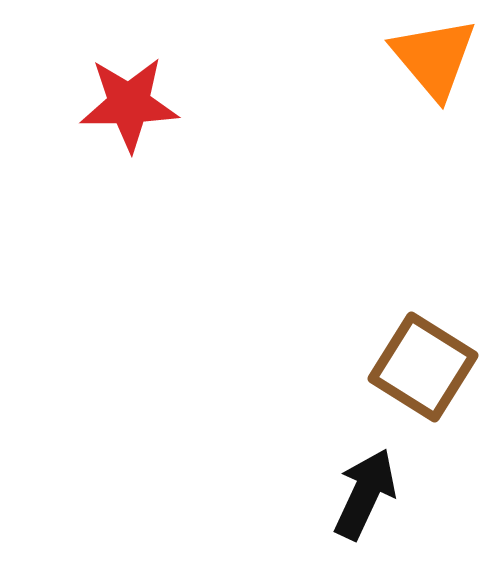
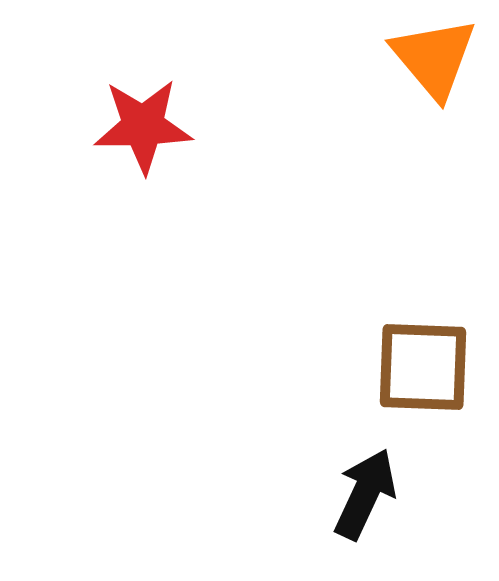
red star: moved 14 px right, 22 px down
brown square: rotated 30 degrees counterclockwise
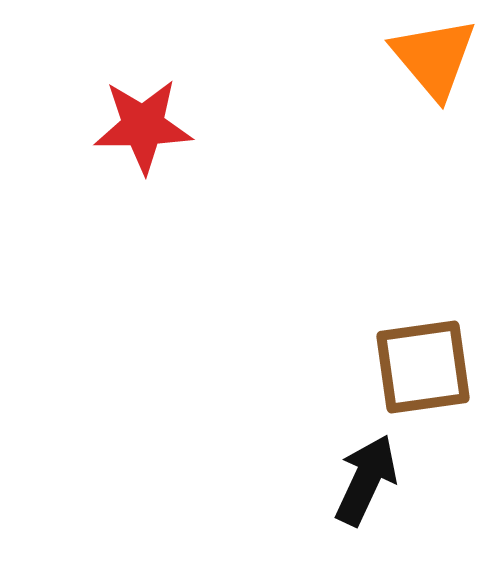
brown square: rotated 10 degrees counterclockwise
black arrow: moved 1 px right, 14 px up
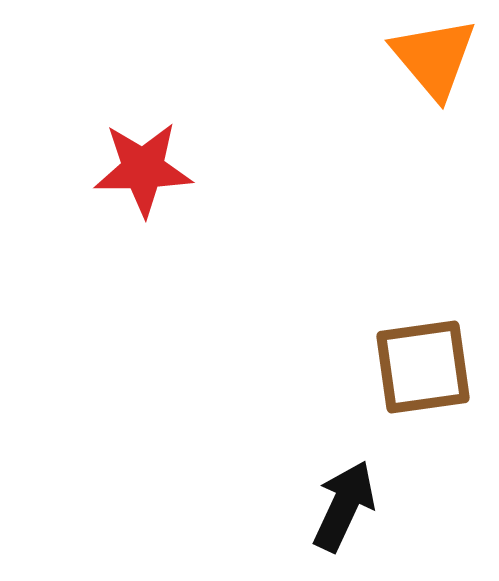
red star: moved 43 px down
black arrow: moved 22 px left, 26 px down
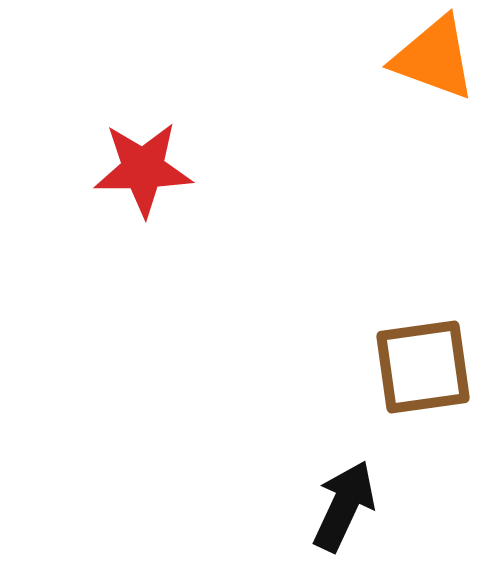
orange triangle: rotated 30 degrees counterclockwise
